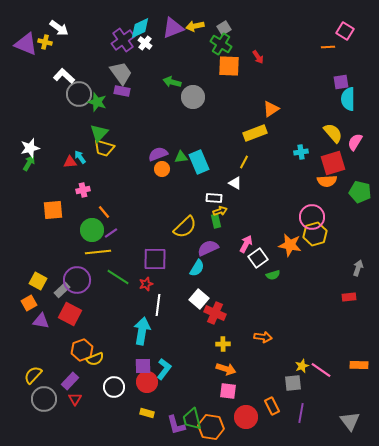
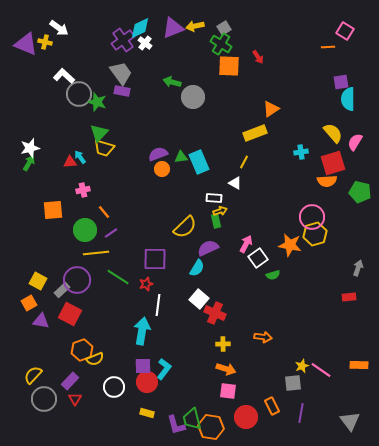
green circle at (92, 230): moved 7 px left
yellow line at (98, 252): moved 2 px left, 1 px down
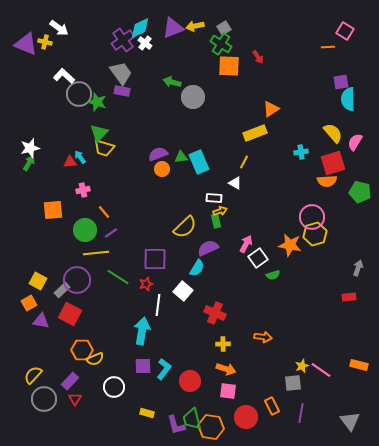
white square at (199, 299): moved 16 px left, 8 px up
orange hexagon at (82, 350): rotated 20 degrees clockwise
orange rectangle at (359, 365): rotated 12 degrees clockwise
red circle at (147, 382): moved 43 px right, 1 px up
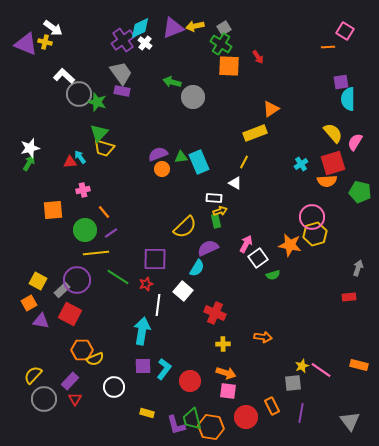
white arrow at (59, 28): moved 6 px left
cyan cross at (301, 152): moved 12 px down; rotated 24 degrees counterclockwise
orange arrow at (226, 369): moved 4 px down
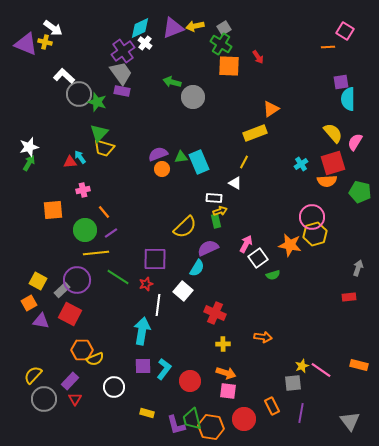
purple cross at (123, 40): moved 11 px down
white star at (30, 148): moved 1 px left, 1 px up
red circle at (246, 417): moved 2 px left, 2 px down
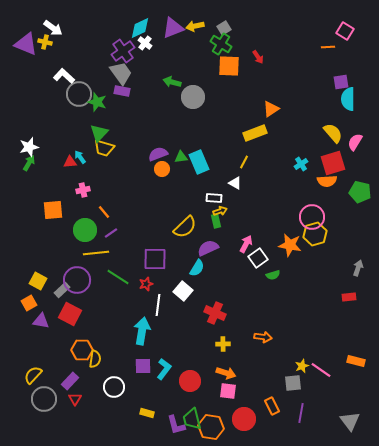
yellow semicircle at (95, 359): rotated 60 degrees counterclockwise
orange rectangle at (359, 365): moved 3 px left, 4 px up
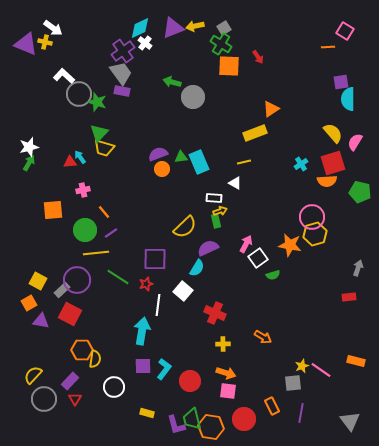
yellow line at (244, 162): rotated 48 degrees clockwise
orange arrow at (263, 337): rotated 24 degrees clockwise
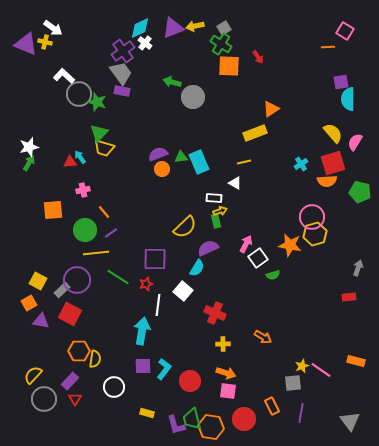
orange hexagon at (82, 350): moved 3 px left, 1 px down
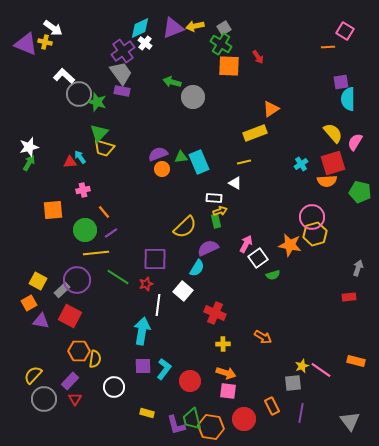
red square at (70, 314): moved 2 px down
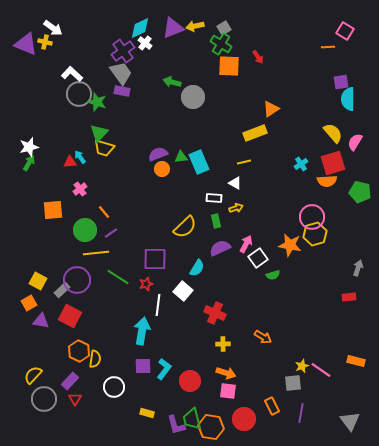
white L-shape at (64, 76): moved 8 px right, 2 px up
pink cross at (83, 190): moved 3 px left, 1 px up; rotated 24 degrees counterclockwise
yellow arrow at (220, 211): moved 16 px right, 3 px up
purple semicircle at (208, 248): moved 12 px right
orange hexagon at (79, 351): rotated 25 degrees clockwise
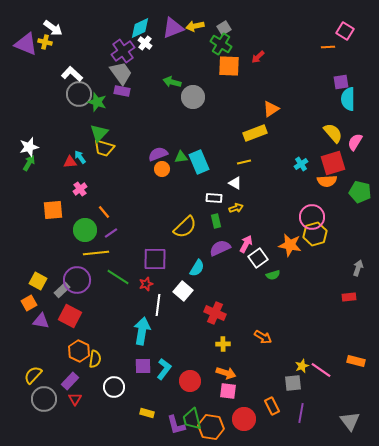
red arrow at (258, 57): rotated 80 degrees clockwise
